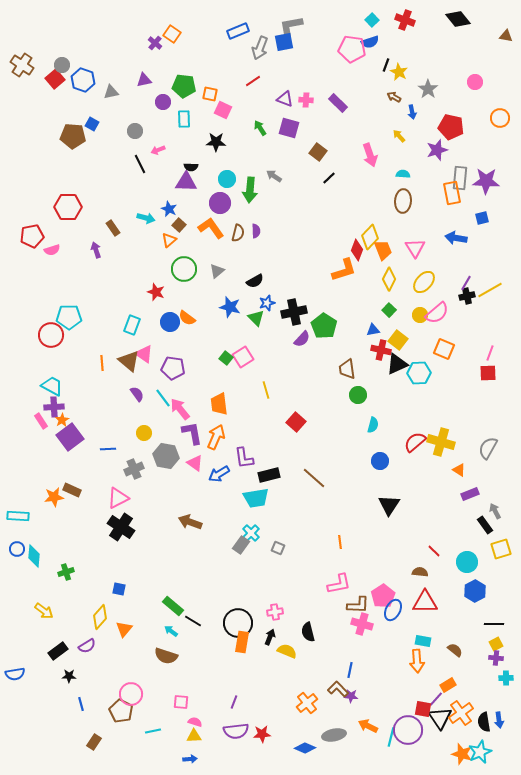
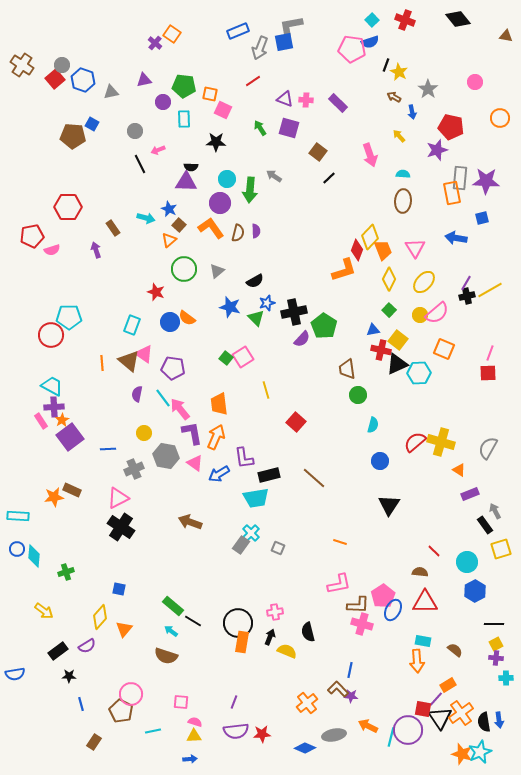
purple semicircle at (137, 394): rotated 133 degrees counterclockwise
orange line at (340, 542): rotated 64 degrees counterclockwise
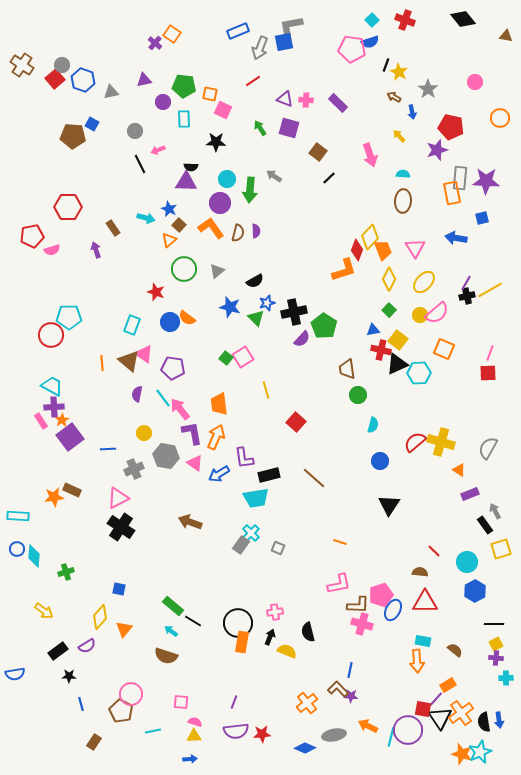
black diamond at (458, 19): moved 5 px right
pink pentagon at (383, 596): moved 2 px left, 1 px up; rotated 15 degrees clockwise
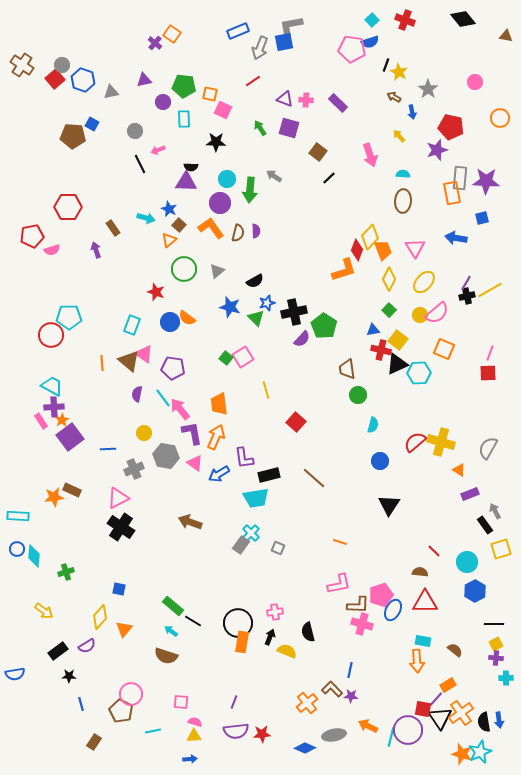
brown L-shape at (338, 689): moved 6 px left
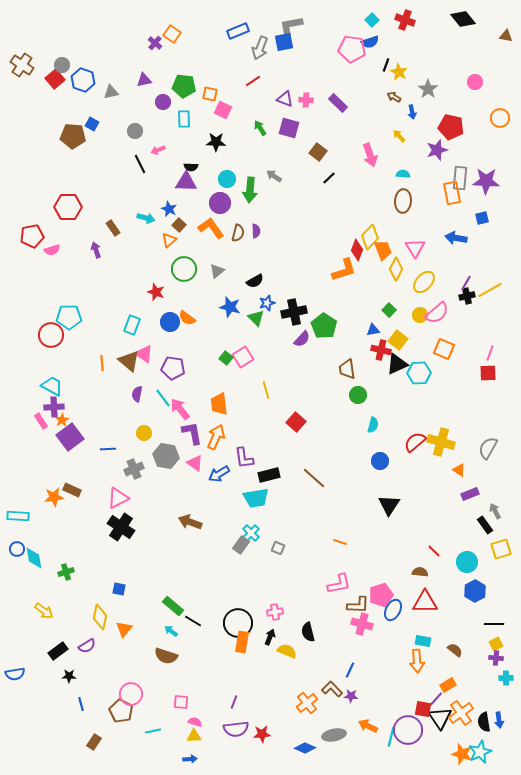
yellow diamond at (389, 279): moved 7 px right, 10 px up
cyan diamond at (34, 556): moved 2 px down; rotated 15 degrees counterclockwise
yellow diamond at (100, 617): rotated 30 degrees counterclockwise
blue line at (350, 670): rotated 14 degrees clockwise
purple semicircle at (236, 731): moved 2 px up
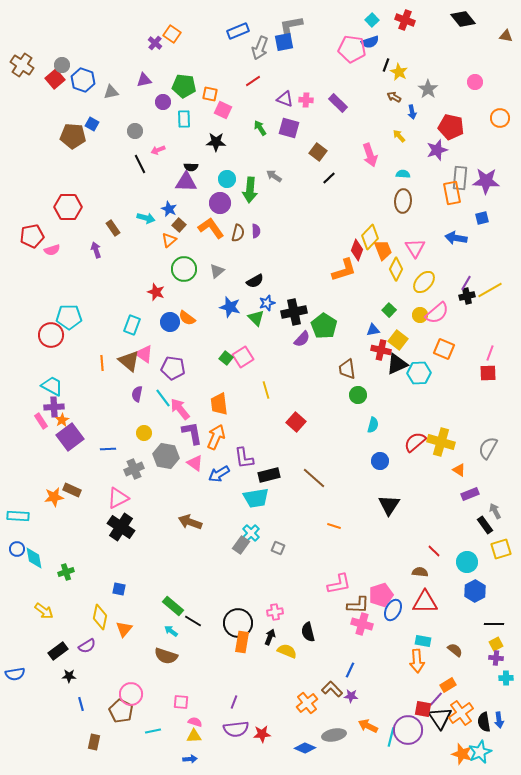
orange line at (340, 542): moved 6 px left, 16 px up
brown rectangle at (94, 742): rotated 21 degrees counterclockwise
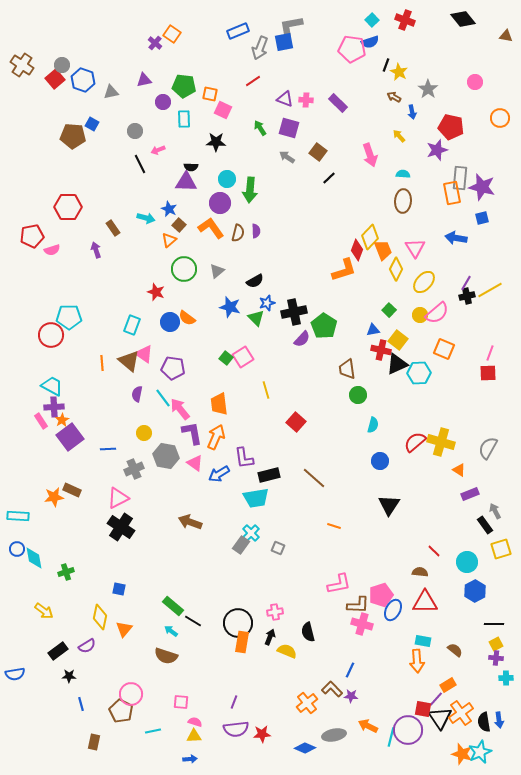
gray arrow at (274, 176): moved 13 px right, 19 px up
purple star at (486, 181): moved 4 px left, 6 px down; rotated 12 degrees clockwise
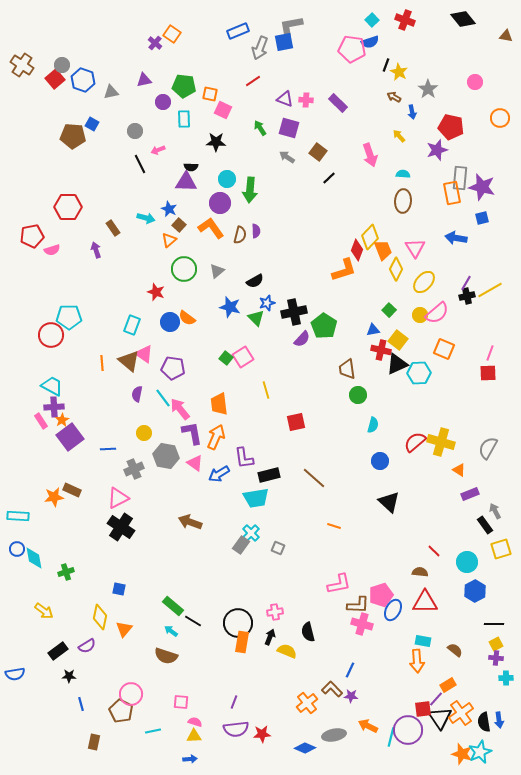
brown semicircle at (238, 233): moved 2 px right, 2 px down
red square at (296, 422): rotated 36 degrees clockwise
black triangle at (389, 505): moved 3 px up; rotated 20 degrees counterclockwise
red square at (423, 709): rotated 18 degrees counterclockwise
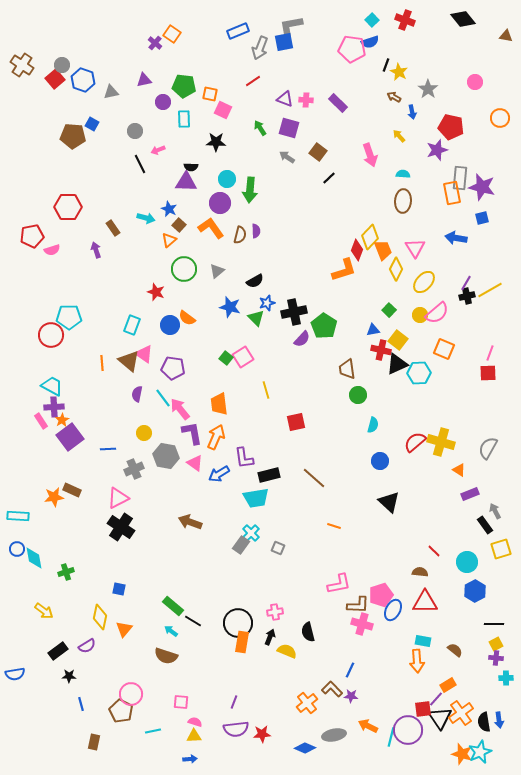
blue circle at (170, 322): moved 3 px down
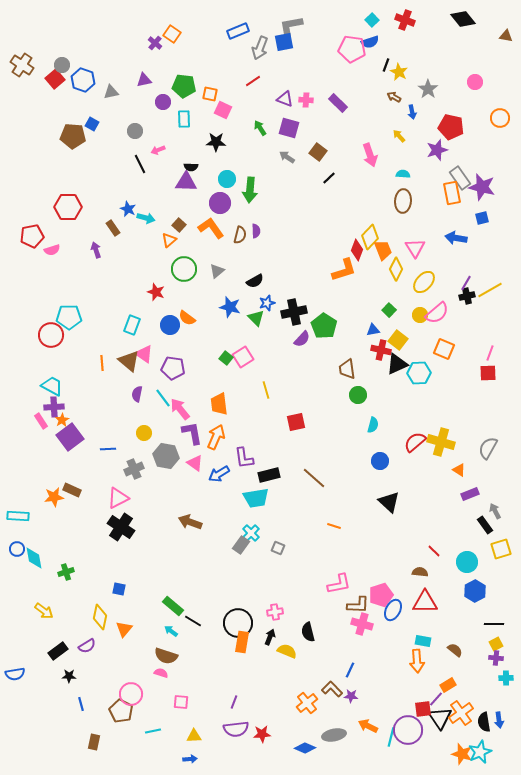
gray rectangle at (460, 178): rotated 40 degrees counterclockwise
blue star at (169, 209): moved 41 px left
pink semicircle at (195, 722): moved 34 px left, 49 px up
